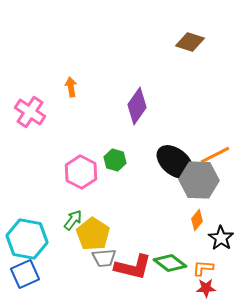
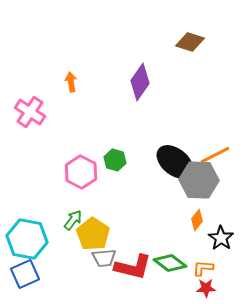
orange arrow: moved 5 px up
purple diamond: moved 3 px right, 24 px up
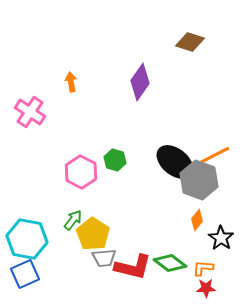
gray hexagon: rotated 18 degrees clockwise
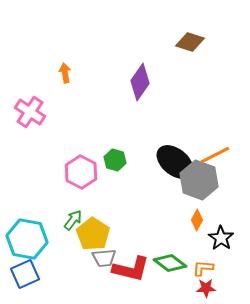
orange arrow: moved 6 px left, 9 px up
orange diamond: rotated 10 degrees counterclockwise
red L-shape: moved 2 px left, 2 px down
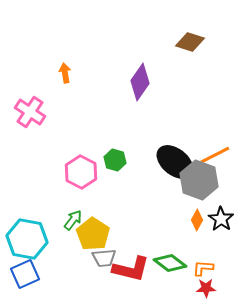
black star: moved 19 px up
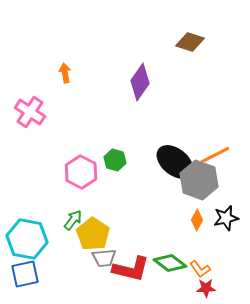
black star: moved 5 px right, 1 px up; rotated 25 degrees clockwise
orange L-shape: moved 3 px left, 1 px down; rotated 130 degrees counterclockwise
blue square: rotated 12 degrees clockwise
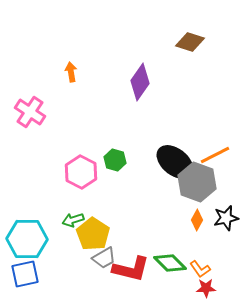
orange arrow: moved 6 px right, 1 px up
gray hexagon: moved 2 px left, 2 px down
green arrow: rotated 145 degrees counterclockwise
cyan hexagon: rotated 9 degrees counterclockwise
gray trapezoid: rotated 25 degrees counterclockwise
green diamond: rotated 8 degrees clockwise
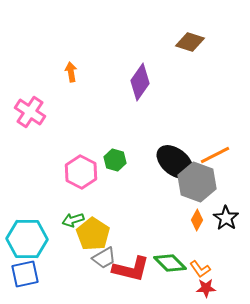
black star: rotated 25 degrees counterclockwise
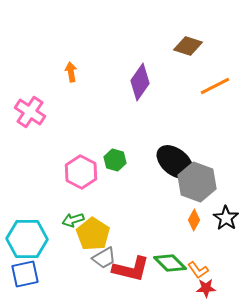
brown diamond: moved 2 px left, 4 px down
orange line: moved 69 px up
orange diamond: moved 3 px left
orange L-shape: moved 2 px left, 1 px down
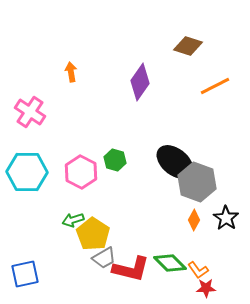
cyan hexagon: moved 67 px up
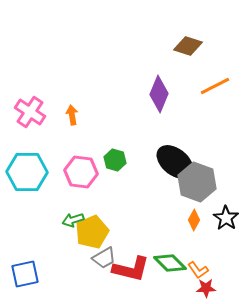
orange arrow: moved 1 px right, 43 px down
purple diamond: moved 19 px right, 12 px down; rotated 12 degrees counterclockwise
pink hexagon: rotated 20 degrees counterclockwise
yellow pentagon: moved 1 px left, 2 px up; rotated 16 degrees clockwise
